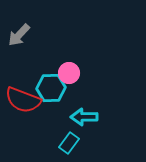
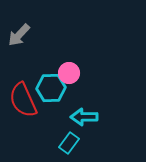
red semicircle: rotated 45 degrees clockwise
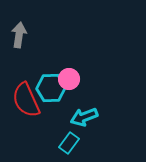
gray arrow: rotated 145 degrees clockwise
pink circle: moved 6 px down
red semicircle: moved 3 px right
cyan arrow: rotated 20 degrees counterclockwise
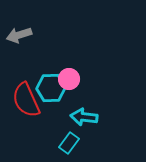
gray arrow: rotated 115 degrees counterclockwise
cyan arrow: rotated 28 degrees clockwise
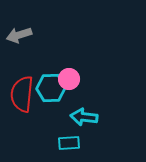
red semicircle: moved 4 px left, 6 px up; rotated 30 degrees clockwise
cyan rectangle: rotated 50 degrees clockwise
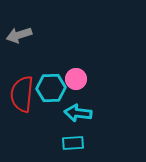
pink circle: moved 7 px right
cyan arrow: moved 6 px left, 4 px up
cyan rectangle: moved 4 px right
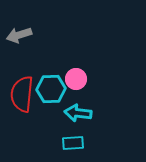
cyan hexagon: moved 1 px down
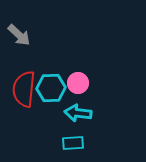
gray arrow: rotated 120 degrees counterclockwise
pink circle: moved 2 px right, 4 px down
cyan hexagon: moved 1 px up
red semicircle: moved 2 px right, 5 px up
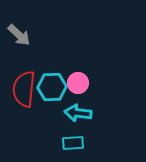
cyan hexagon: moved 1 px right, 1 px up
